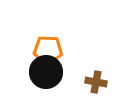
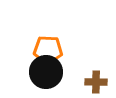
brown cross: rotated 10 degrees counterclockwise
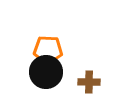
brown cross: moved 7 px left
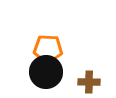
orange pentagon: moved 1 px up
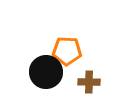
orange pentagon: moved 19 px right, 2 px down
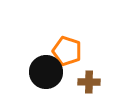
orange pentagon: rotated 16 degrees clockwise
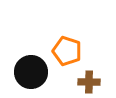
black circle: moved 15 px left
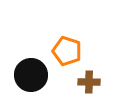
black circle: moved 3 px down
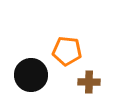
orange pentagon: rotated 12 degrees counterclockwise
